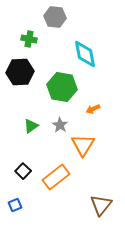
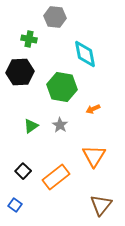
orange triangle: moved 11 px right, 11 px down
blue square: rotated 32 degrees counterclockwise
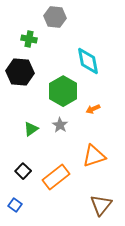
cyan diamond: moved 3 px right, 7 px down
black hexagon: rotated 8 degrees clockwise
green hexagon: moved 1 px right, 4 px down; rotated 20 degrees clockwise
green triangle: moved 3 px down
orange triangle: rotated 40 degrees clockwise
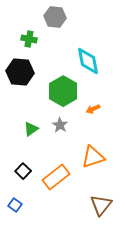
orange triangle: moved 1 px left, 1 px down
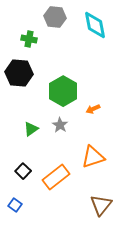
cyan diamond: moved 7 px right, 36 px up
black hexagon: moved 1 px left, 1 px down
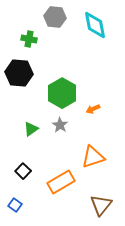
green hexagon: moved 1 px left, 2 px down
orange rectangle: moved 5 px right, 5 px down; rotated 8 degrees clockwise
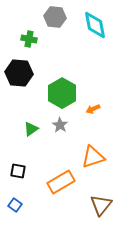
black square: moved 5 px left; rotated 35 degrees counterclockwise
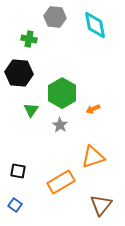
green triangle: moved 19 px up; rotated 21 degrees counterclockwise
